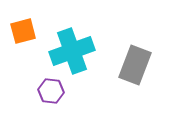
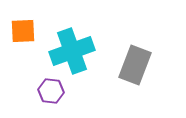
orange square: rotated 12 degrees clockwise
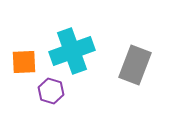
orange square: moved 1 px right, 31 px down
purple hexagon: rotated 10 degrees clockwise
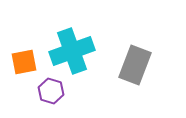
orange square: rotated 8 degrees counterclockwise
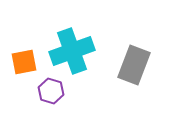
gray rectangle: moved 1 px left
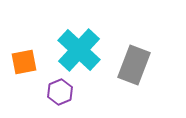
cyan cross: moved 7 px right, 1 px up; rotated 27 degrees counterclockwise
purple hexagon: moved 9 px right, 1 px down; rotated 20 degrees clockwise
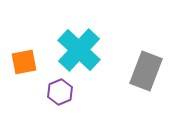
gray rectangle: moved 12 px right, 6 px down
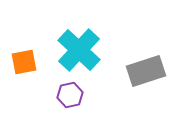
gray rectangle: rotated 51 degrees clockwise
purple hexagon: moved 10 px right, 3 px down; rotated 10 degrees clockwise
